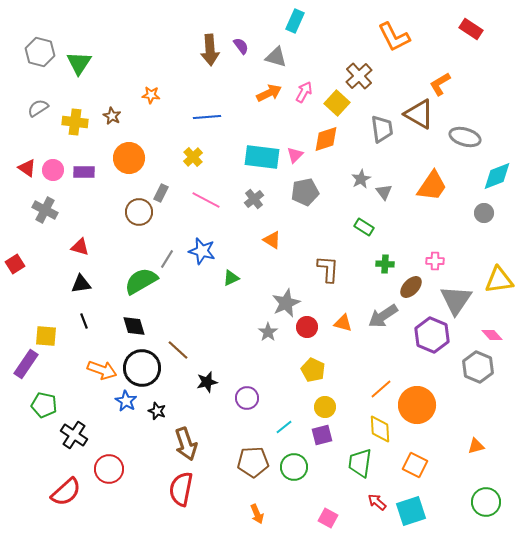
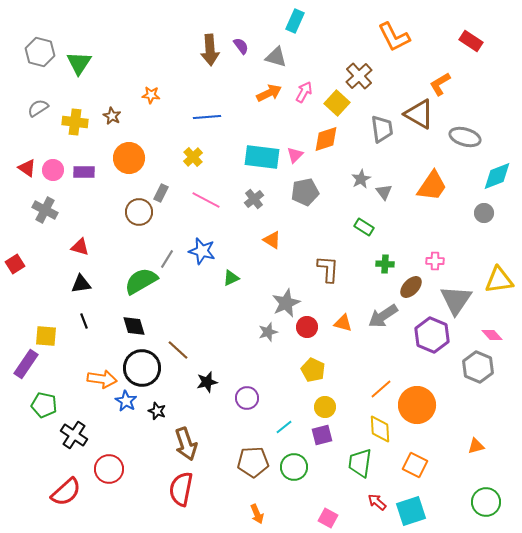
red rectangle at (471, 29): moved 12 px down
gray star at (268, 332): rotated 18 degrees clockwise
orange arrow at (102, 370): moved 9 px down; rotated 12 degrees counterclockwise
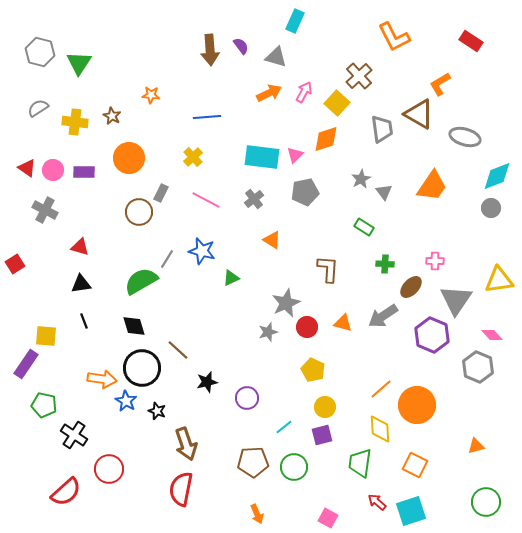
gray circle at (484, 213): moved 7 px right, 5 px up
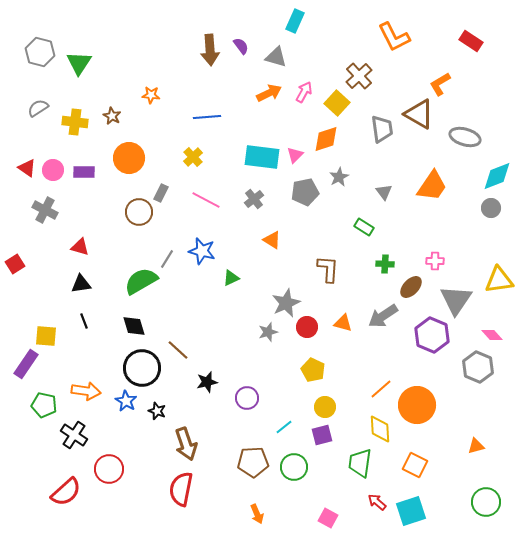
gray star at (361, 179): moved 22 px left, 2 px up
orange arrow at (102, 379): moved 16 px left, 12 px down
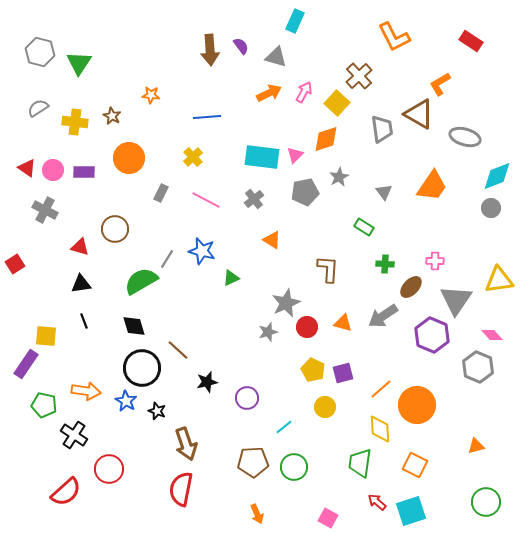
brown circle at (139, 212): moved 24 px left, 17 px down
purple square at (322, 435): moved 21 px right, 62 px up
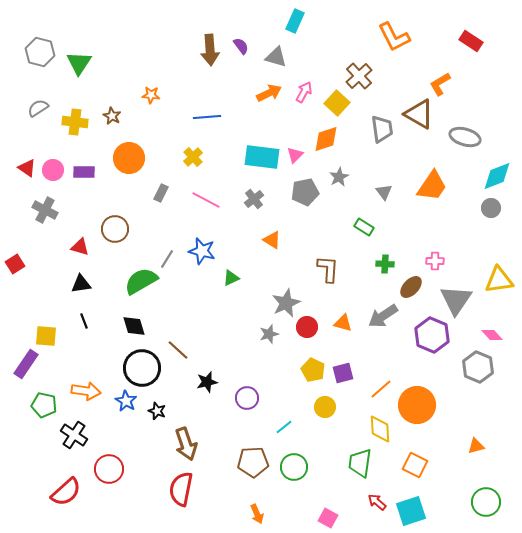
gray star at (268, 332): moved 1 px right, 2 px down
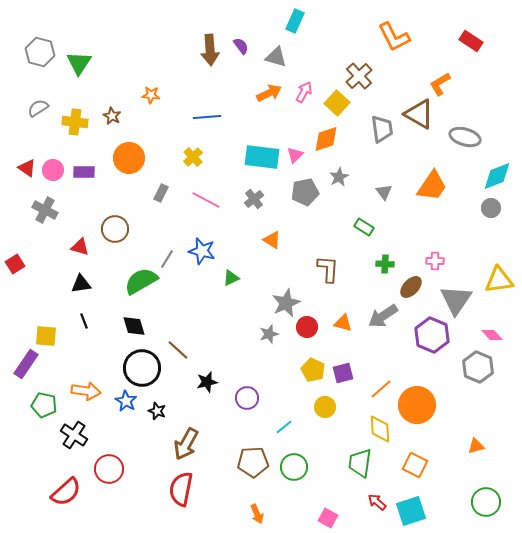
brown arrow at (186, 444): rotated 48 degrees clockwise
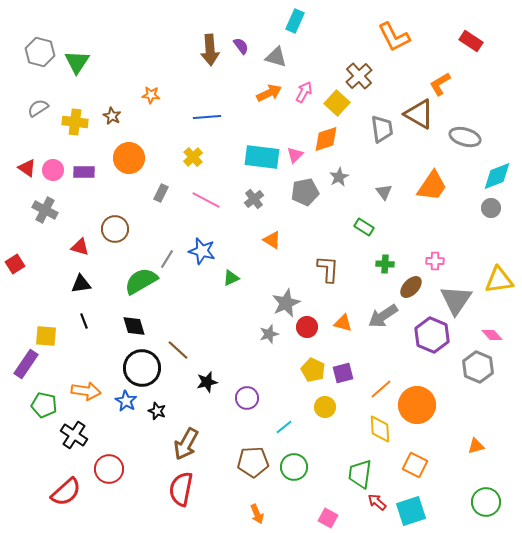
green triangle at (79, 63): moved 2 px left, 1 px up
green trapezoid at (360, 463): moved 11 px down
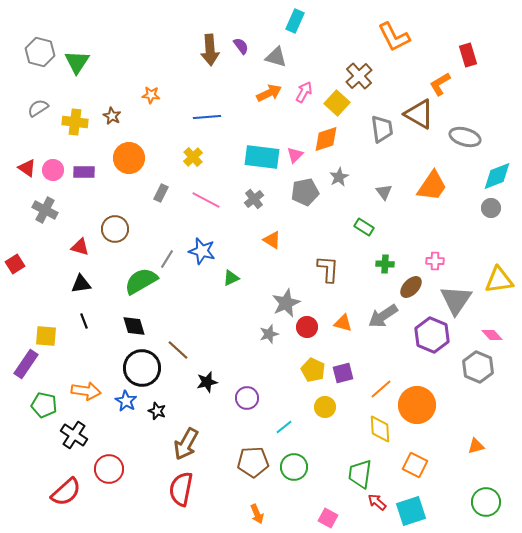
red rectangle at (471, 41): moved 3 px left, 14 px down; rotated 40 degrees clockwise
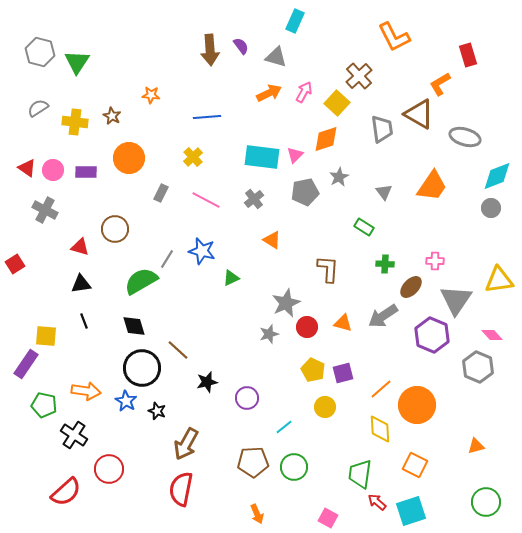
purple rectangle at (84, 172): moved 2 px right
